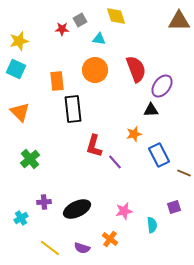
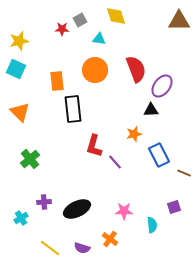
pink star: rotated 12 degrees clockwise
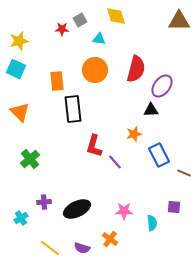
red semicircle: rotated 36 degrees clockwise
purple square: rotated 24 degrees clockwise
cyan semicircle: moved 2 px up
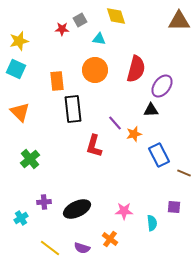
purple line: moved 39 px up
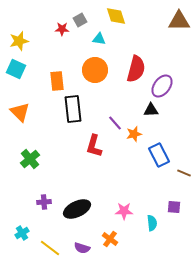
cyan cross: moved 1 px right, 15 px down
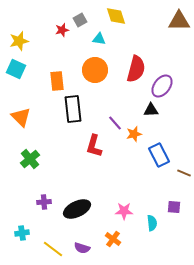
red star: moved 1 px down; rotated 16 degrees counterclockwise
orange triangle: moved 1 px right, 5 px down
cyan cross: rotated 24 degrees clockwise
orange cross: moved 3 px right
yellow line: moved 3 px right, 1 px down
